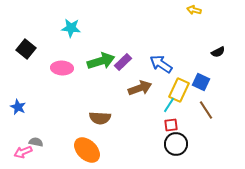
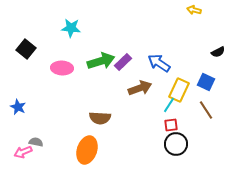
blue arrow: moved 2 px left, 1 px up
blue square: moved 5 px right
orange ellipse: rotated 64 degrees clockwise
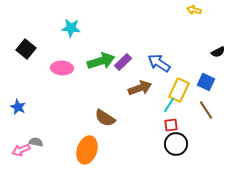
brown semicircle: moved 5 px right; rotated 30 degrees clockwise
pink arrow: moved 2 px left, 2 px up
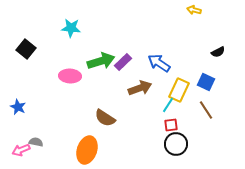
pink ellipse: moved 8 px right, 8 px down
cyan line: moved 1 px left
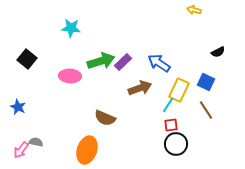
black square: moved 1 px right, 10 px down
brown semicircle: rotated 10 degrees counterclockwise
pink arrow: rotated 30 degrees counterclockwise
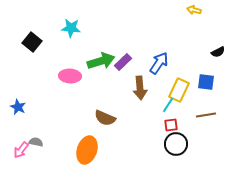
black square: moved 5 px right, 17 px up
blue arrow: rotated 90 degrees clockwise
blue square: rotated 18 degrees counterclockwise
brown arrow: rotated 105 degrees clockwise
brown line: moved 5 px down; rotated 66 degrees counterclockwise
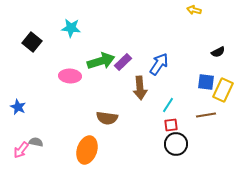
blue arrow: moved 1 px down
yellow rectangle: moved 44 px right
brown semicircle: moved 2 px right; rotated 15 degrees counterclockwise
